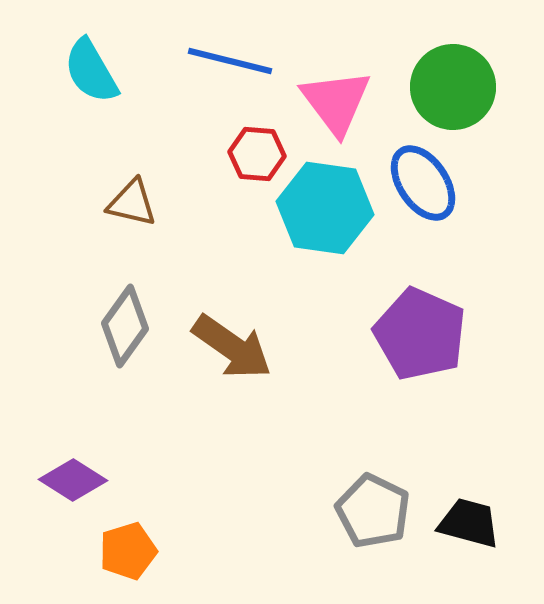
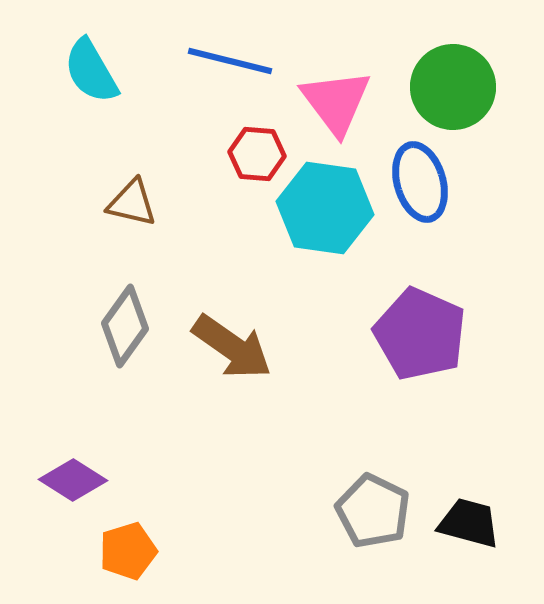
blue ellipse: moved 3 px left, 1 px up; rotated 18 degrees clockwise
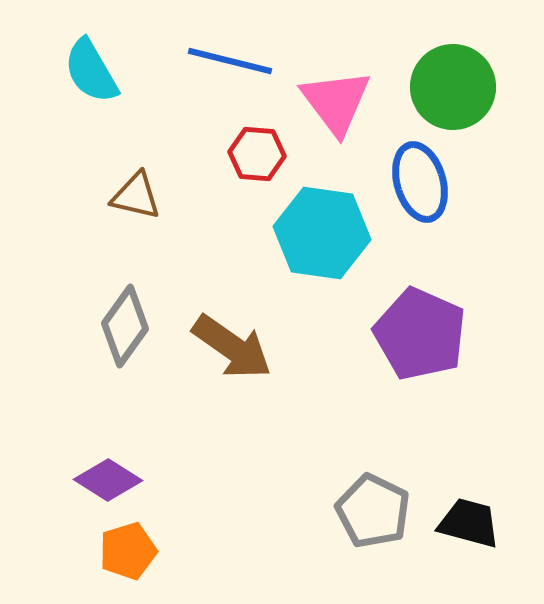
brown triangle: moved 4 px right, 7 px up
cyan hexagon: moved 3 px left, 25 px down
purple diamond: moved 35 px right
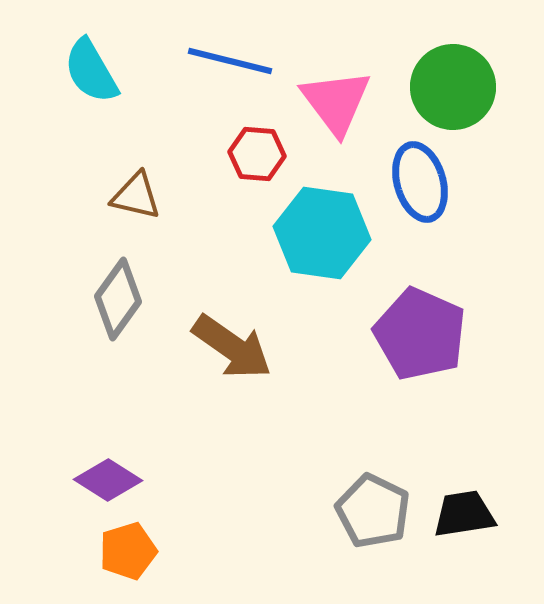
gray diamond: moved 7 px left, 27 px up
black trapezoid: moved 5 px left, 9 px up; rotated 24 degrees counterclockwise
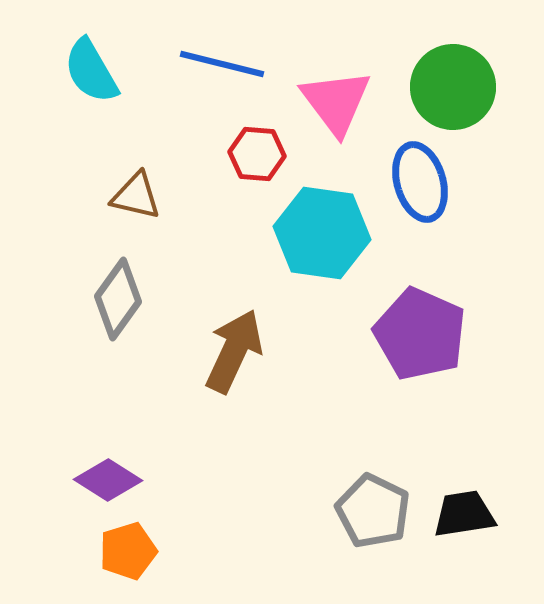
blue line: moved 8 px left, 3 px down
brown arrow: moved 2 px right, 4 px down; rotated 100 degrees counterclockwise
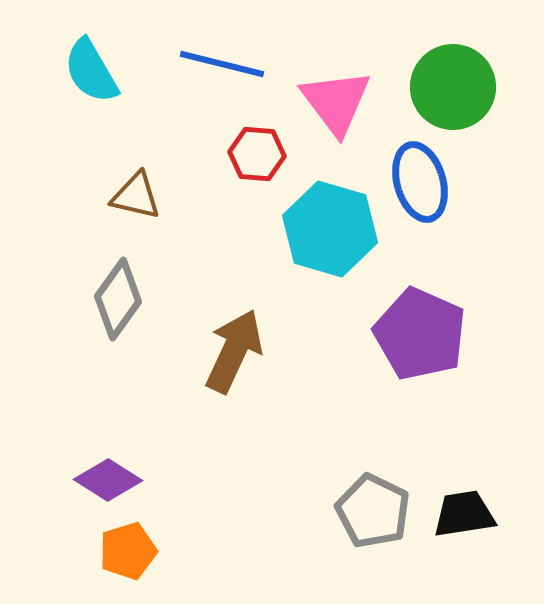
cyan hexagon: moved 8 px right, 4 px up; rotated 8 degrees clockwise
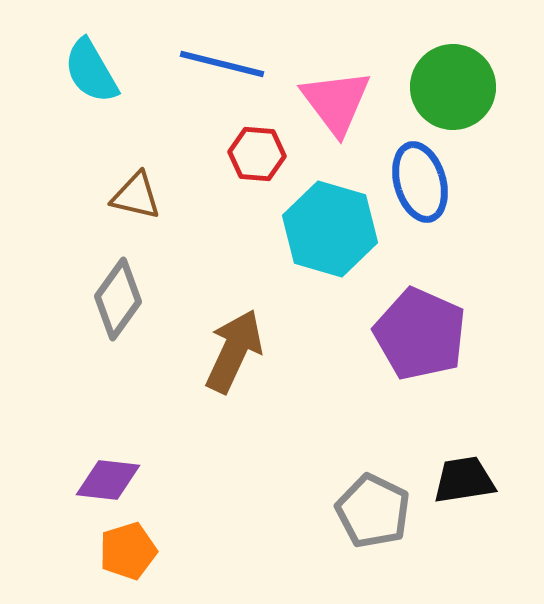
purple diamond: rotated 26 degrees counterclockwise
black trapezoid: moved 34 px up
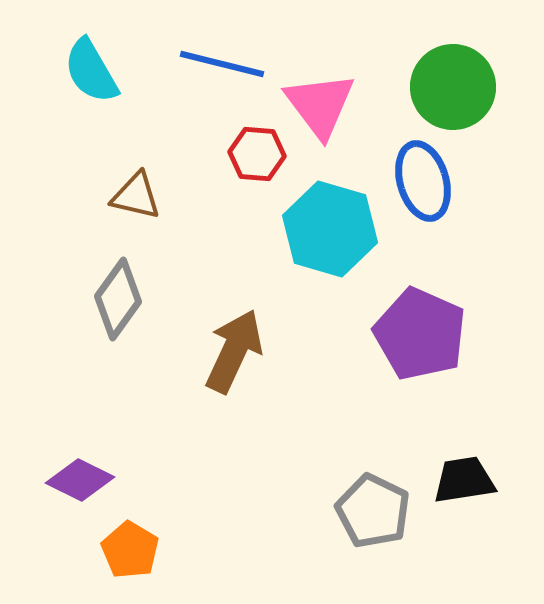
pink triangle: moved 16 px left, 3 px down
blue ellipse: moved 3 px right, 1 px up
purple diamond: moved 28 px left; rotated 20 degrees clockwise
orange pentagon: moved 2 px right, 1 px up; rotated 24 degrees counterclockwise
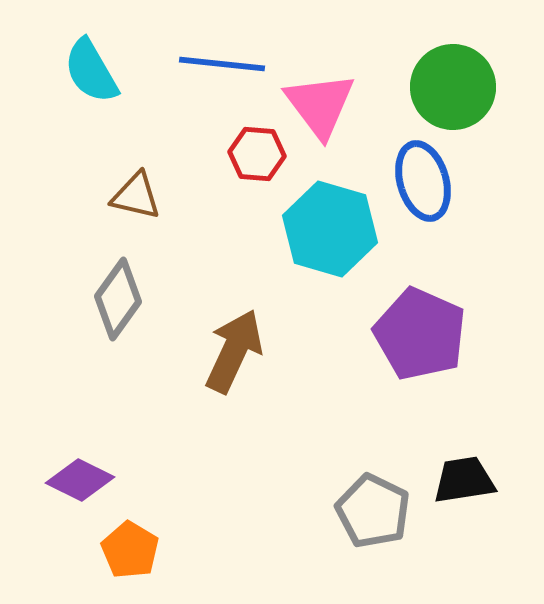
blue line: rotated 8 degrees counterclockwise
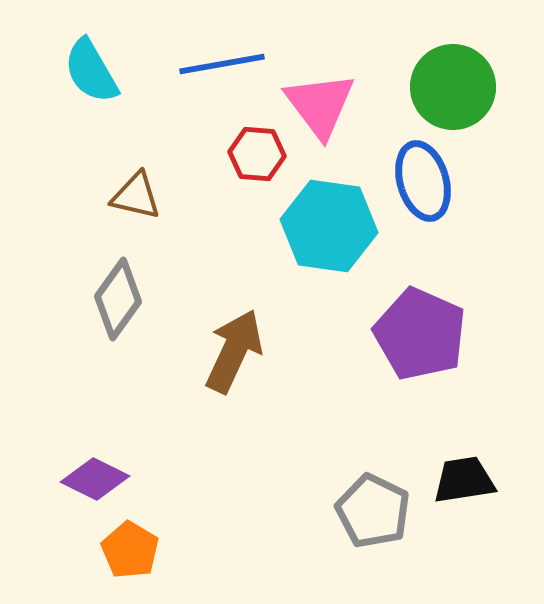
blue line: rotated 16 degrees counterclockwise
cyan hexagon: moved 1 px left, 3 px up; rotated 8 degrees counterclockwise
purple diamond: moved 15 px right, 1 px up
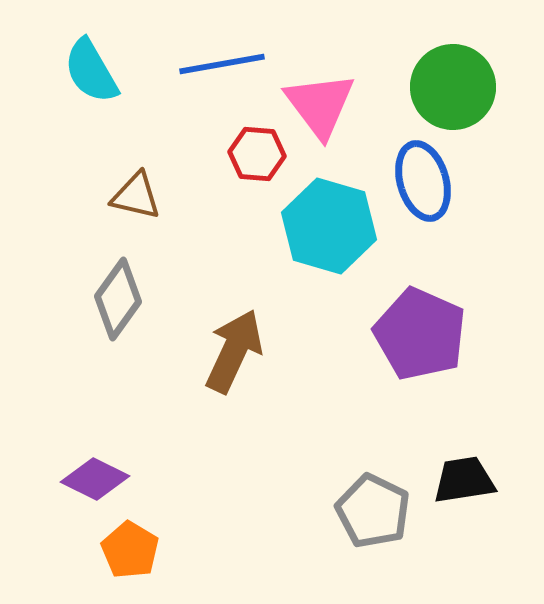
cyan hexagon: rotated 8 degrees clockwise
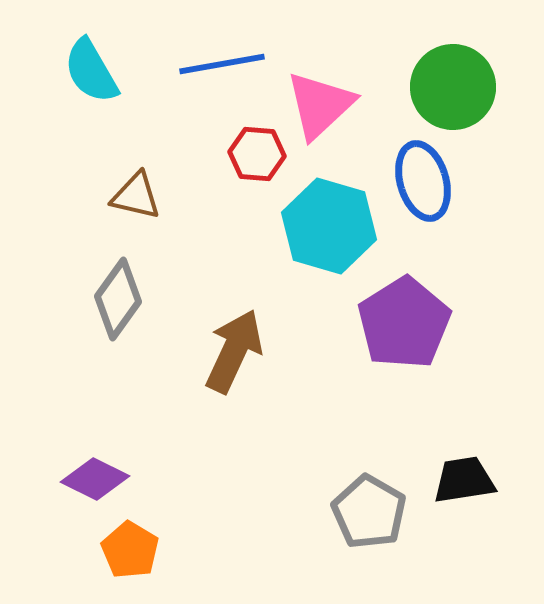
pink triangle: rotated 24 degrees clockwise
purple pentagon: moved 16 px left, 11 px up; rotated 16 degrees clockwise
gray pentagon: moved 4 px left, 1 px down; rotated 4 degrees clockwise
